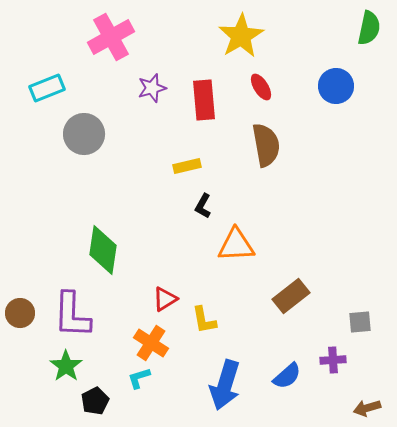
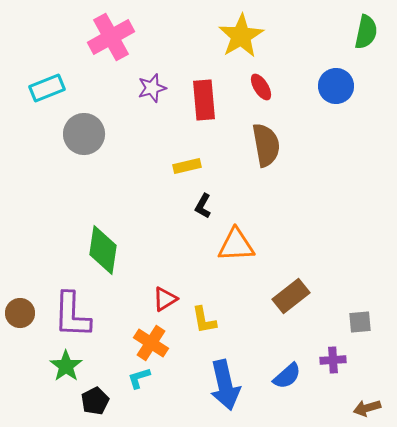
green semicircle: moved 3 px left, 4 px down
blue arrow: rotated 30 degrees counterclockwise
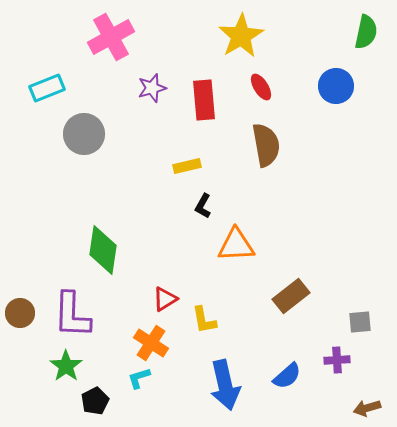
purple cross: moved 4 px right
